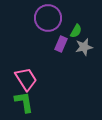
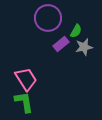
purple rectangle: rotated 28 degrees clockwise
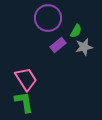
purple rectangle: moved 3 px left, 1 px down
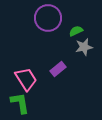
green semicircle: rotated 144 degrees counterclockwise
purple rectangle: moved 24 px down
green L-shape: moved 4 px left, 1 px down
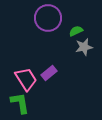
purple rectangle: moved 9 px left, 4 px down
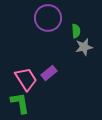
green semicircle: rotated 112 degrees clockwise
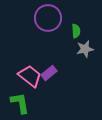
gray star: moved 1 px right, 2 px down
pink trapezoid: moved 4 px right, 3 px up; rotated 20 degrees counterclockwise
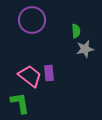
purple circle: moved 16 px left, 2 px down
purple rectangle: rotated 56 degrees counterclockwise
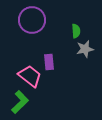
purple rectangle: moved 11 px up
green L-shape: moved 1 px up; rotated 55 degrees clockwise
